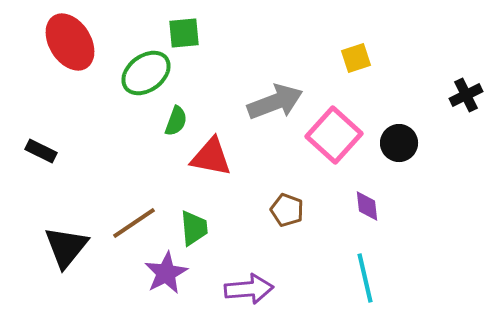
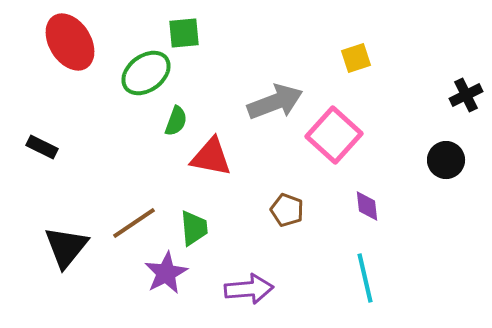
black circle: moved 47 px right, 17 px down
black rectangle: moved 1 px right, 4 px up
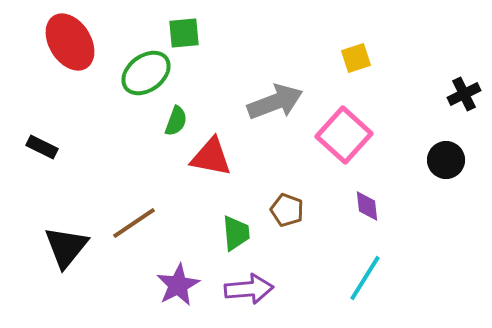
black cross: moved 2 px left, 1 px up
pink square: moved 10 px right
green trapezoid: moved 42 px right, 5 px down
purple star: moved 12 px right, 12 px down
cyan line: rotated 45 degrees clockwise
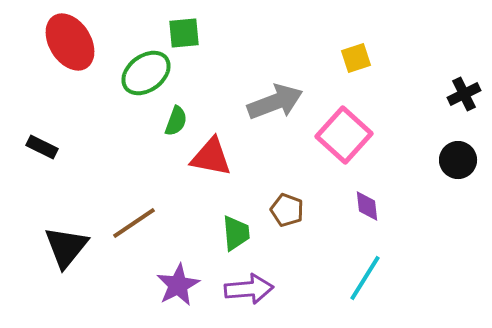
black circle: moved 12 px right
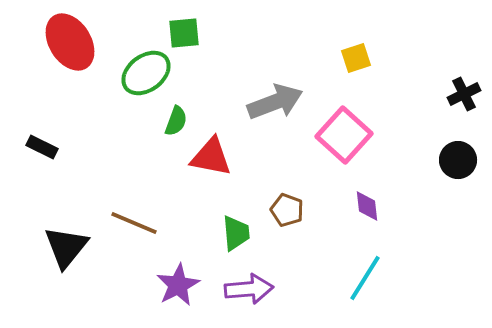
brown line: rotated 57 degrees clockwise
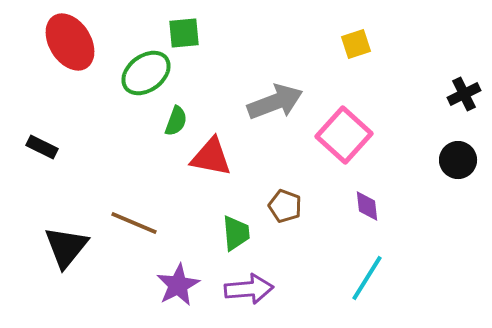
yellow square: moved 14 px up
brown pentagon: moved 2 px left, 4 px up
cyan line: moved 2 px right
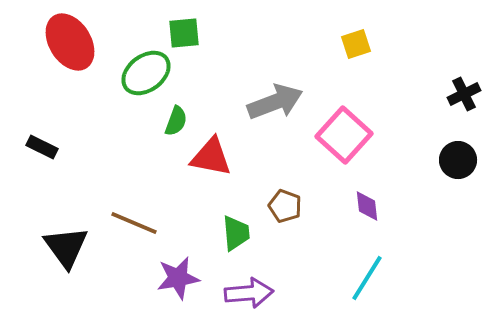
black triangle: rotated 15 degrees counterclockwise
purple star: moved 7 px up; rotated 18 degrees clockwise
purple arrow: moved 4 px down
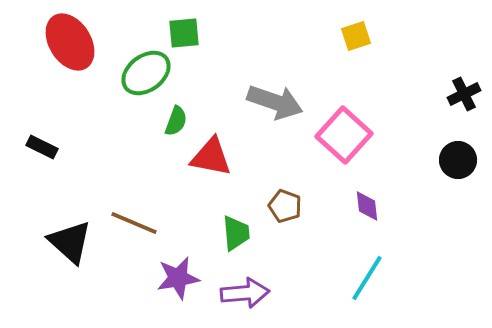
yellow square: moved 8 px up
gray arrow: rotated 40 degrees clockwise
black triangle: moved 4 px right, 5 px up; rotated 12 degrees counterclockwise
purple arrow: moved 4 px left
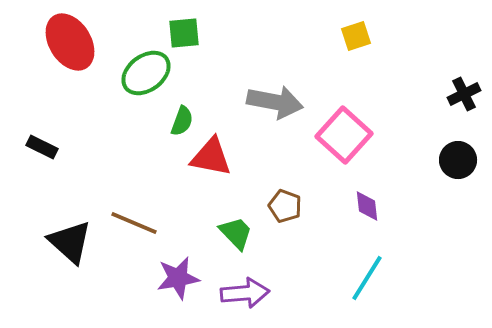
gray arrow: rotated 8 degrees counterclockwise
green semicircle: moved 6 px right
green trapezoid: rotated 39 degrees counterclockwise
